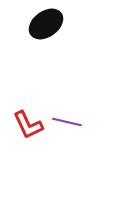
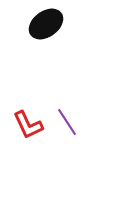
purple line: rotated 44 degrees clockwise
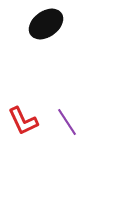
red L-shape: moved 5 px left, 4 px up
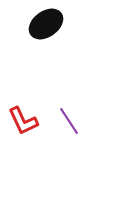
purple line: moved 2 px right, 1 px up
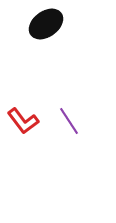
red L-shape: rotated 12 degrees counterclockwise
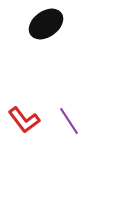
red L-shape: moved 1 px right, 1 px up
